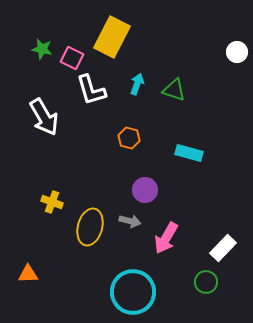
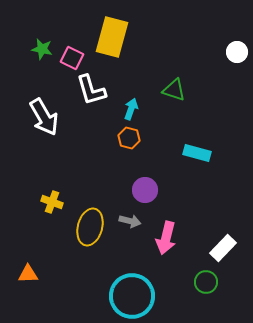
yellow rectangle: rotated 12 degrees counterclockwise
cyan arrow: moved 6 px left, 25 px down
cyan rectangle: moved 8 px right
pink arrow: rotated 16 degrees counterclockwise
cyan circle: moved 1 px left, 4 px down
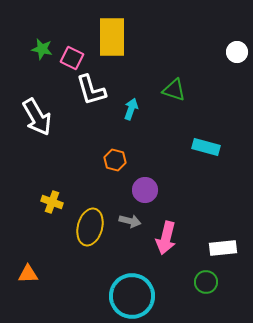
yellow rectangle: rotated 15 degrees counterclockwise
white arrow: moved 7 px left
orange hexagon: moved 14 px left, 22 px down
cyan rectangle: moved 9 px right, 6 px up
white rectangle: rotated 40 degrees clockwise
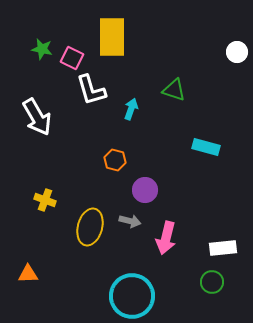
yellow cross: moved 7 px left, 2 px up
green circle: moved 6 px right
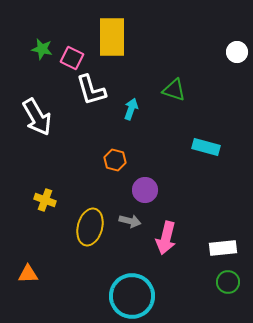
green circle: moved 16 px right
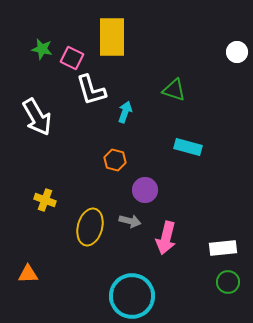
cyan arrow: moved 6 px left, 3 px down
cyan rectangle: moved 18 px left
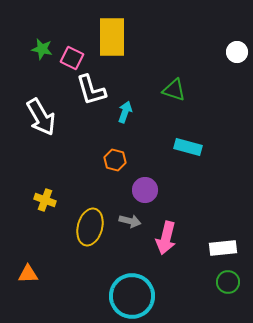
white arrow: moved 4 px right
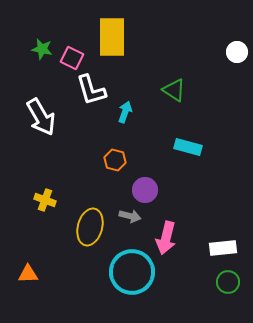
green triangle: rotated 15 degrees clockwise
gray arrow: moved 5 px up
cyan circle: moved 24 px up
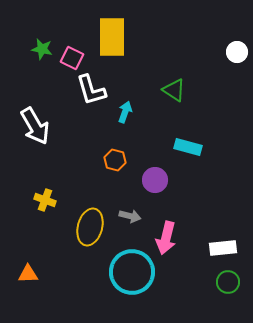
white arrow: moved 6 px left, 9 px down
purple circle: moved 10 px right, 10 px up
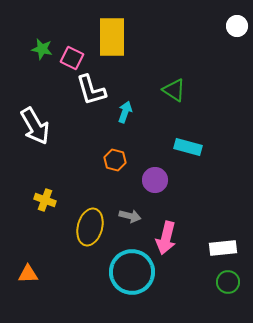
white circle: moved 26 px up
